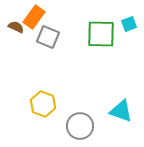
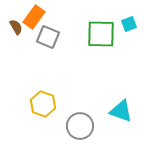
brown semicircle: rotated 35 degrees clockwise
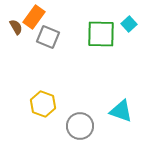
cyan square: rotated 21 degrees counterclockwise
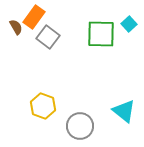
gray square: rotated 15 degrees clockwise
yellow hexagon: moved 2 px down
cyan triangle: moved 3 px right; rotated 20 degrees clockwise
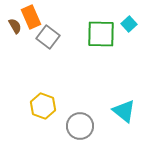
orange rectangle: moved 3 px left; rotated 60 degrees counterclockwise
brown semicircle: moved 1 px left, 1 px up
